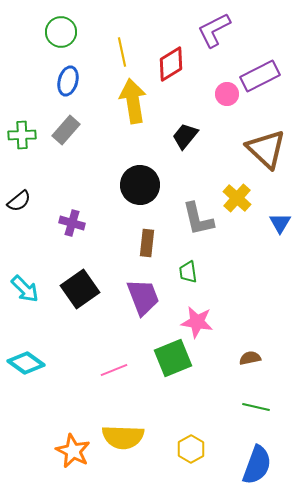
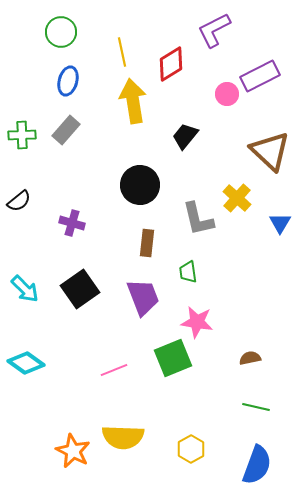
brown triangle: moved 4 px right, 2 px down
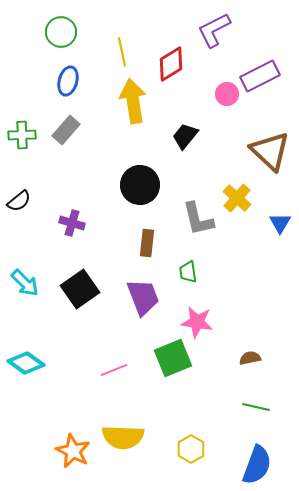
cyan arrow: moved 6 px up
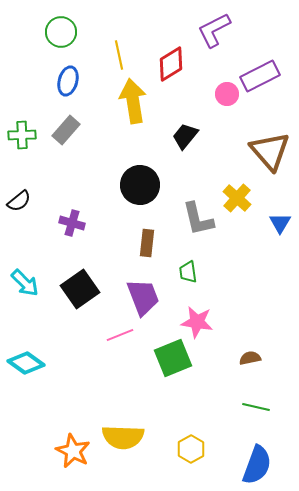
yellow line: moved 3 px left, 3 px down
brown triangle: rotated 6 degrees clockwise
pink line: moved 6 px right, 35 px up
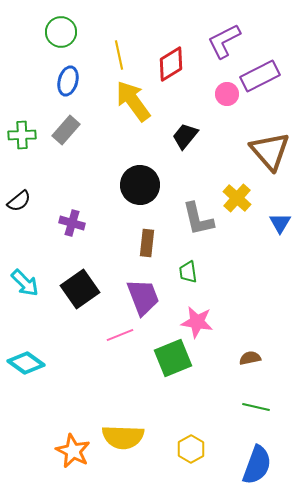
purple L-shape: moved 10 px right, 11 px down
yellow arrow: rotated 27 degrees counterclockwise
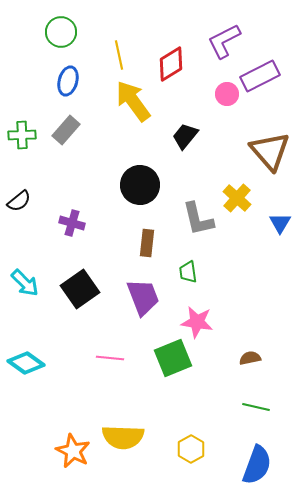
pink line: moved 10 px left, 23 px down; rotated 28 degrees clockwise
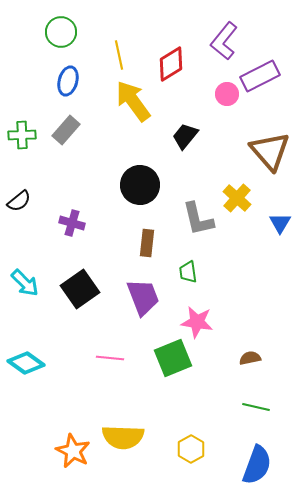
purple L-shape: rotated 24 degrees counterclockwise
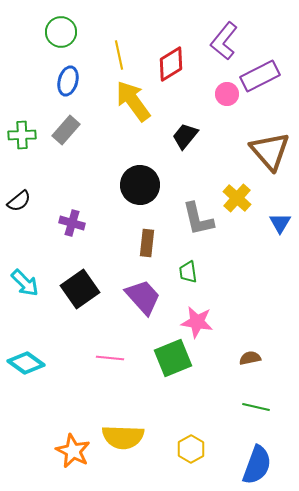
purple trapezoid: rotated 21 degrees counterclockwise
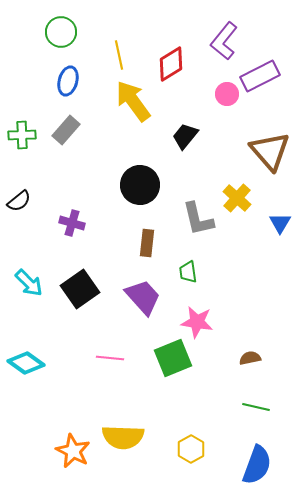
cyan arrow: moved 4 px right
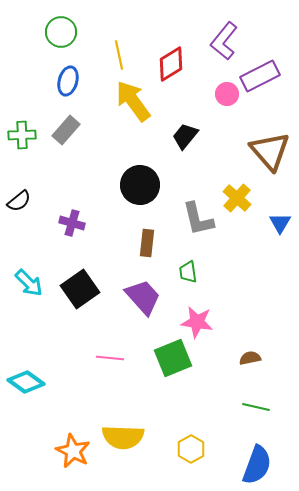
cyan diamond: moved 19 px down
